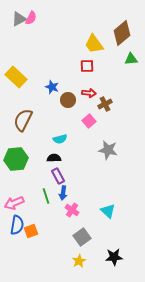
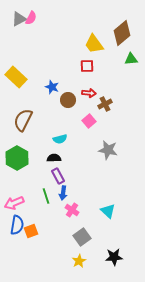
green hexagon: moved 1 px right, 1 px up; rotated 25 degrees counterclockwise
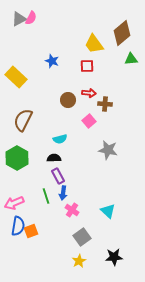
blue star: moved 26 px up
brown cross: rotated 32 degrees clockwise
blue semicircle: moved 1 px right, 1 px down
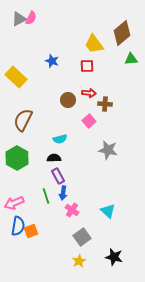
black star: rotated 18 degrees clockwise
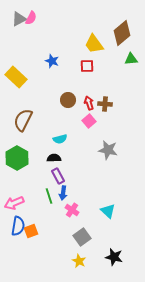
red arrow: moved 10 px down; rotated 112 degrees counterclockwise
green line: moved 3 px right
yellow star: rotated 16 degrees counterclockwise
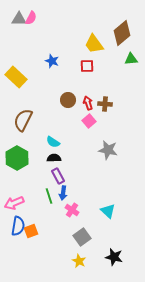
gray triangle: rotated 28 degrees clockwise
red arrow: moved 1 px left
cyan semicircle: moved 7 px left, 3 px down; rotated 48 degrees clockwise
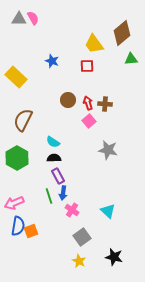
pink semicircle: moved 2 px right; rotated 56 degrees counterclockwise
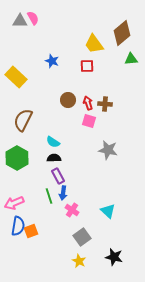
gray triangle: moved 1 px right, 2 px down
pink square: rotated 32 degrees counterclockwise
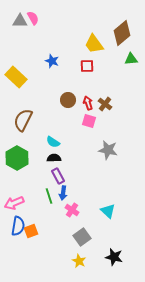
brown cross: rotated 32 degrees clockwise
